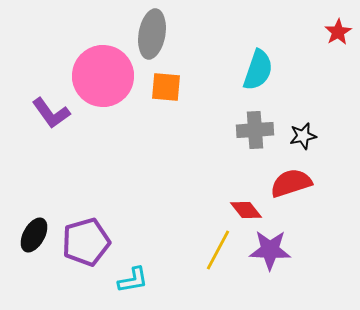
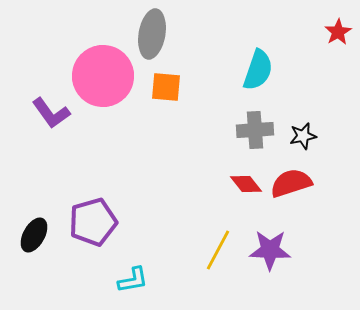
red diamond: moved 26 px up
purple pentagon: moved 7 px right, 20 px up
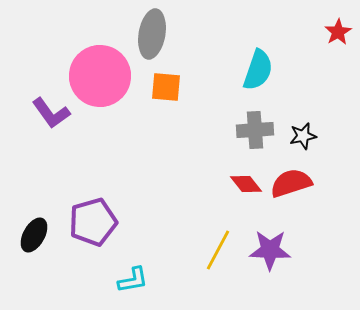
pink circle: moved 3 px left
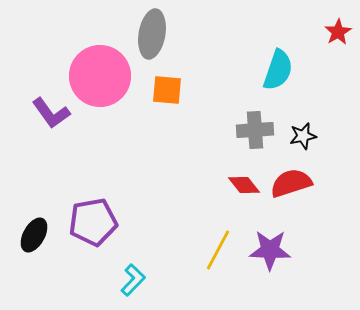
cyan semicircle: moved 20 px right
orange square: moved 1 px right, 3 px down
red diamond: moved 2 px left, 1 px down
purple pentagon: rotated 6 degrees clockwise
cyan L-shape: rotated 36 degrees counterclockwise
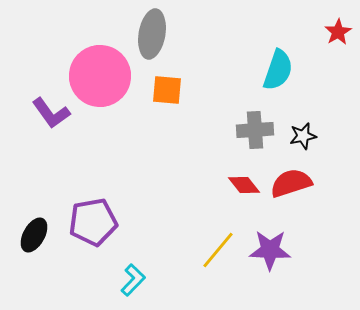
yellow line: rotated 12 degrees clockwise
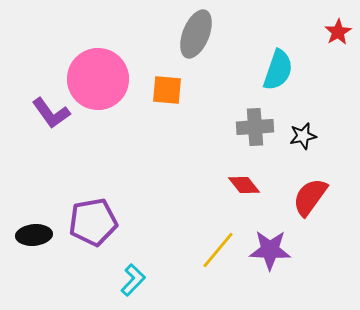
gray ellipse: moved 44 px right; rotated 12 degrees clockwise
pink circle: moved 2 px left, 3 px down
gray cross: moved 3 px up
red semicircle: moved 19 px right, 14 px down; rotated 36 degrees counterclockwise
black ellipse: rotated 56 degrees clockwise
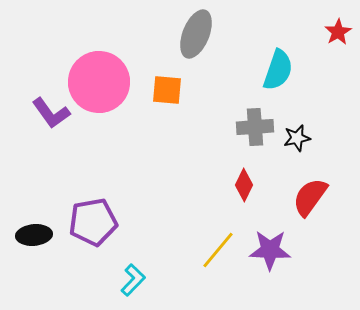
pink circle: moved 1 px right, 3 px down
black star: moved 6 px left, 2 px down
red diamond: rotated 64 degrees clockwise
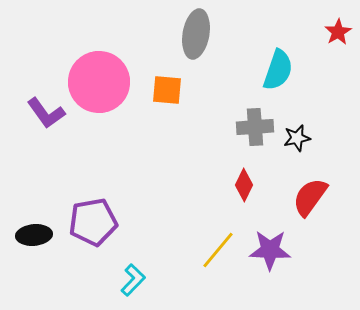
gray ellipse: rotated 12 degrees counterclockwise
purple L-shape: moved 5 px left
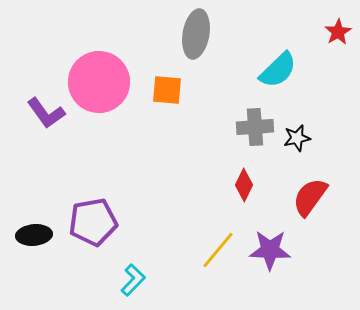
cyan semicircle: rotated 27 degrees clockwise
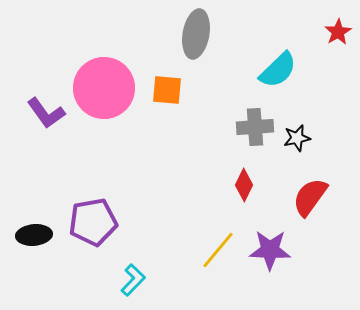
pink circle: moved 5 px right, 6 px down
